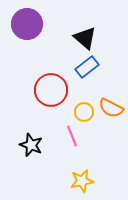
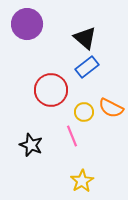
yellow star: rotated 20 degrees counterclockwise
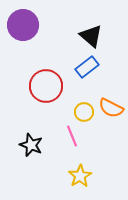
purple circle: moved 4 px left, 1 px down
black triangle: moved 6 px right, 2 px up
red circle: moved 5 px left, 4 px up
yellow star: moved 2 px left, 5 px up
